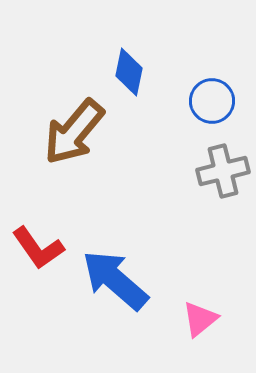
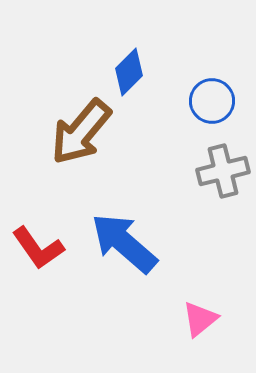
blue diamond: rotated 33 degrees clockwise
brown arrow: moved 7 px right
blue arrow: moved 9 px right, 37 px up
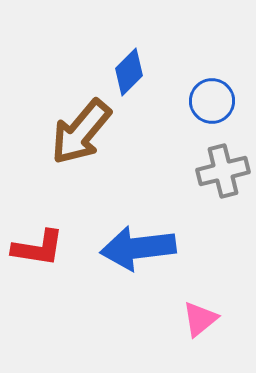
blue arrow: moved 14 px right, 5 px down; rotated 48 degrees counterclockwise
red L-shape: rotated 46 degrees counterclockwise
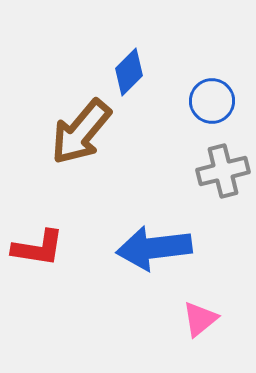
blue arrow: moved 16 px right
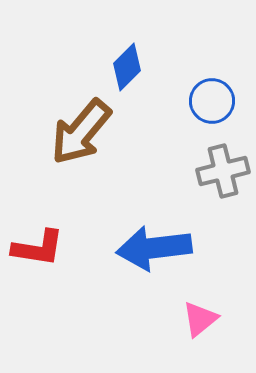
blue diamond: moved 2 px left, 5 px up
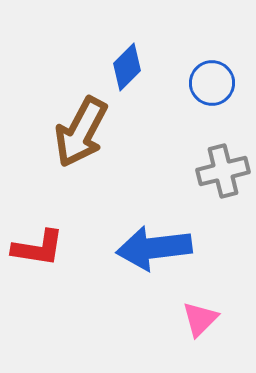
blue circle: moved 18 px up
brown arrow: rotated 12 degrees counterclockwise
pink triangle: rotated 6 degrees counterclockwise
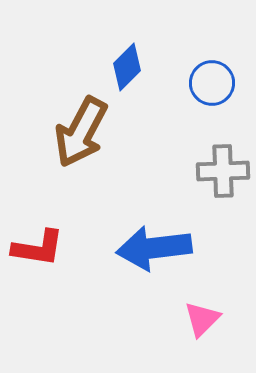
gray cross: rotated 12 degrees clockwise
pink triangle: moved 2 px right
